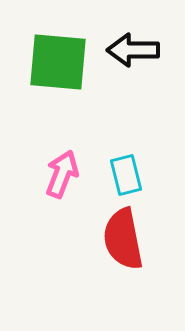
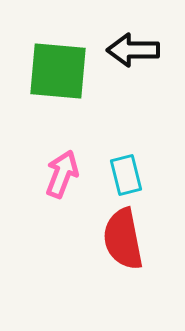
green square: moved 9 px down
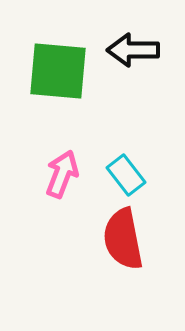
cyan rectangle: rotated 24 degrees counterclockwise
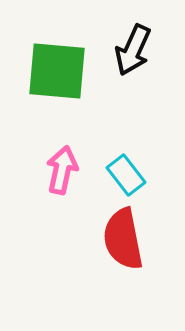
black arrow: rotated 66 degrees counterclockwise
green square: moved 1 px left
pink arrow: moved 4 px up; rotated 9 degrees counterclockwise
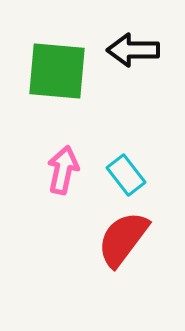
black arrow: rotated 66 degrees clockwise
pink arrow: moved 1 px right
red semicircle: rotated 48 degrees clockwise
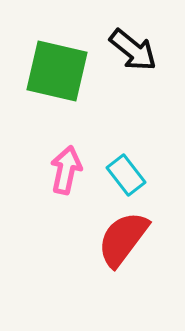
black arrow: rotated 141 degrees counterclockwise
green square: rotated 8 degrees clockwise
pink arrow: moved 3 px right
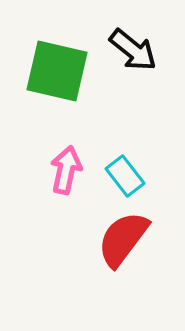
cyan rectangle: moved 1 px left, 1 px down
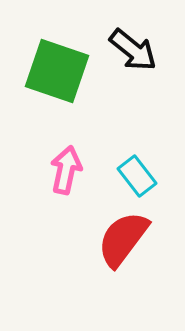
green square: rotated 6 degrees clockwise
cyan rectangle: moved 12 px right
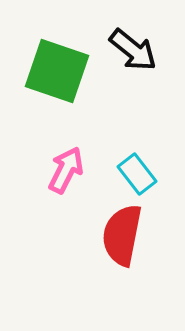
pink arrow: rotated 15 degrees clockwise
cyan rectangle: moved 2 px up
red semicircle: moved 1 px left, 4 px up; rotated 26 degrees counterclockwise
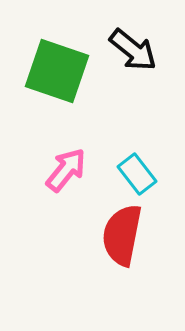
pink arrow: rotated 12 degrees clockwise
